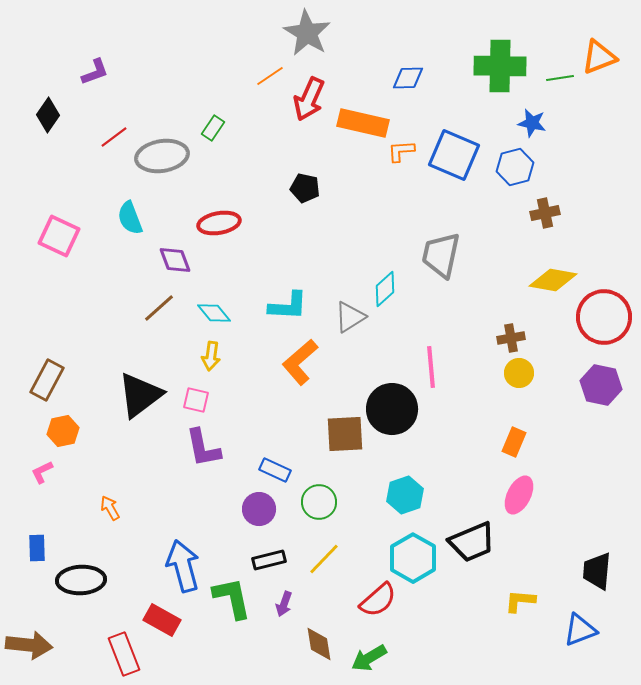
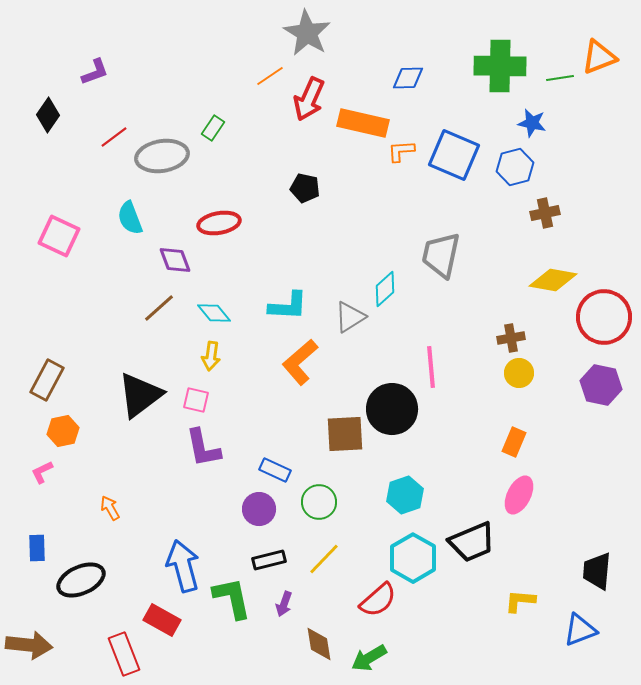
black ellipse at (81, 580): rotated 21 degrees counterclockwise
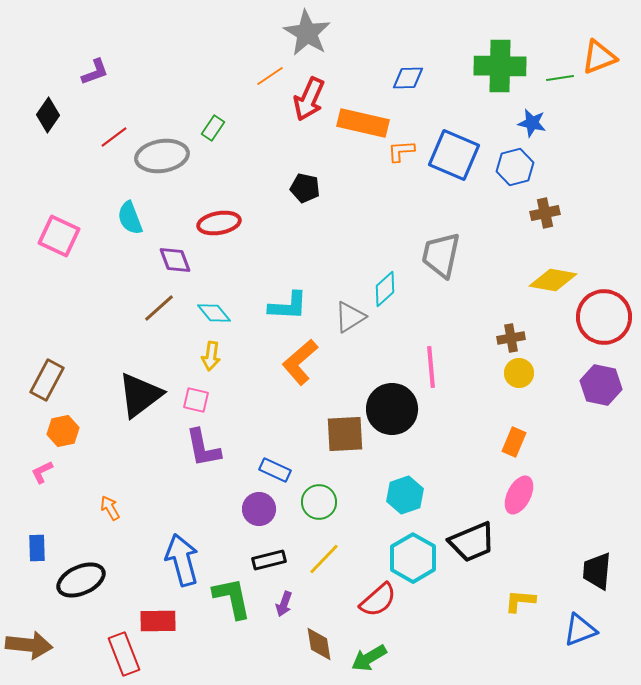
blue arrow at (183, 566): moved 1 px left, 6 px up
red rectangle at (162, 620): moved 4 px left, 1 px down; rotated 30 degrees counterclockwise
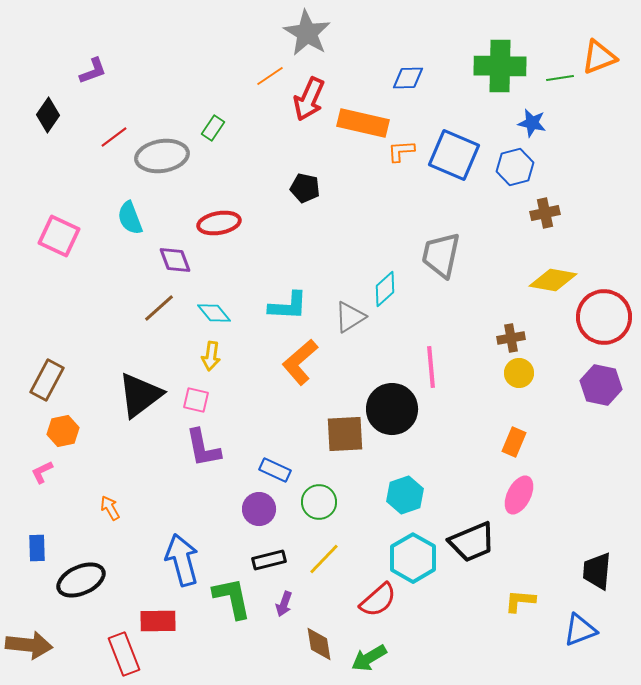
purple L-shape at (95, 72): moved 2 px left, 1 px up
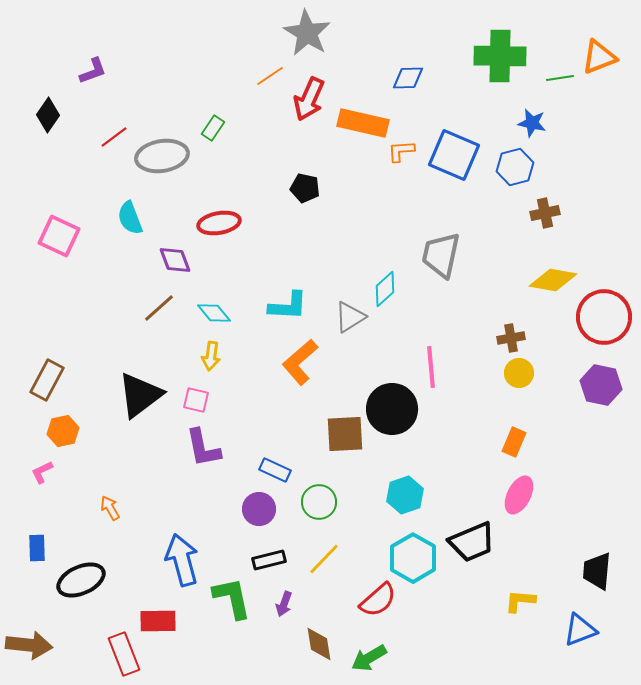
green cross at (500, 66): moved 10 px up
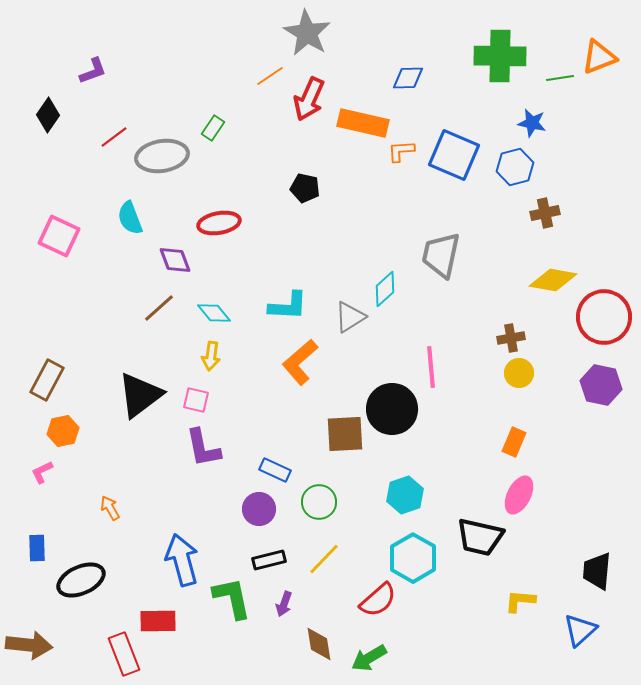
black trapezoid at (472, 542): moved 8 px right, 5 px up; rotated 36 degrees clockwise
blue triangle at (580, 630): rotated 21 degrees counterclockwise
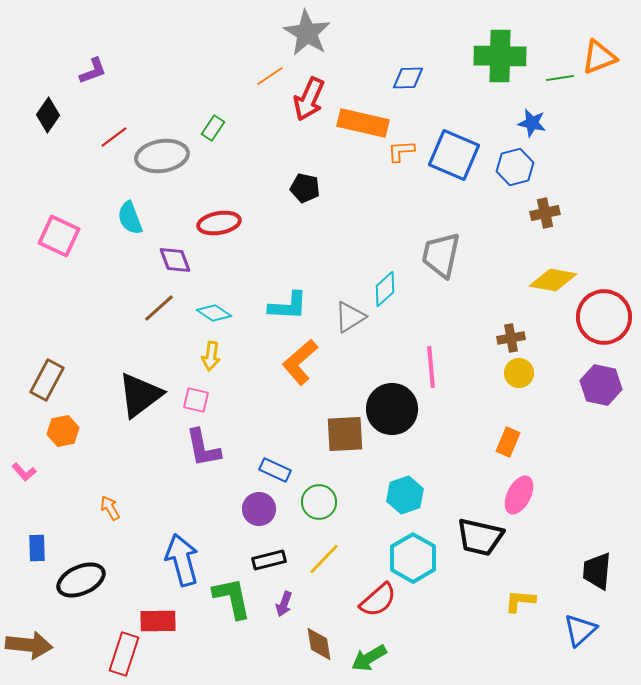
cyan diamond at (214, 313): rotated 16 degrees counterclockwise
orange rectangle at (514, 442): moved 6 px left
pink L-shape at (42, 472): moved 18 px left; rotated 105 degrees counterclockwise
red rectangle at (124, 654): rotated 39 degrees clockwise
